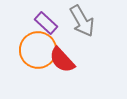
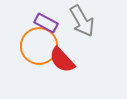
purple rectangle: rotated 15 degrees counterclockwise
orange circle: moved 1 px right, 4 px up
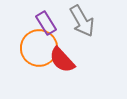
purple rectangle: rotated 30 degrees clockwise
orange circle: moved 2 px down
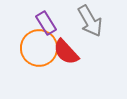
gray arrow: moved 8 px right
red semicircle: moved 4 px right, 8 px up
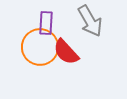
purple rectangle: rotated 35 degrees clockwise
orange circle: moved 1 px right, 1 px up
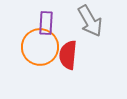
red semicircle: moved 2 px right, 3 px down; rotated 48 degrees clockwise
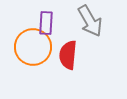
orange circle: moved 7 px left
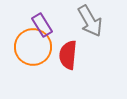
purple rectangle: moved 4 px left, 2 px down; rotated 35 degrees counterclockwise
